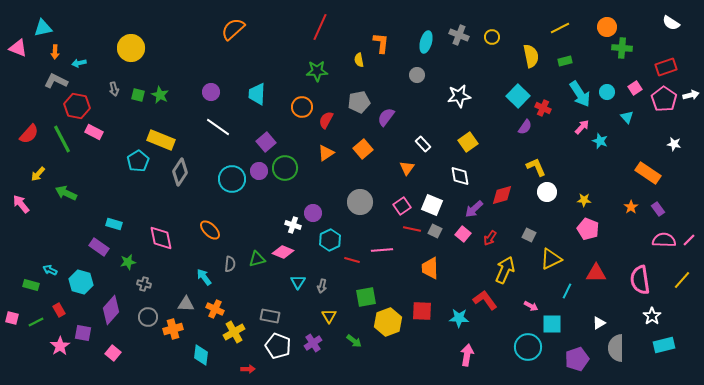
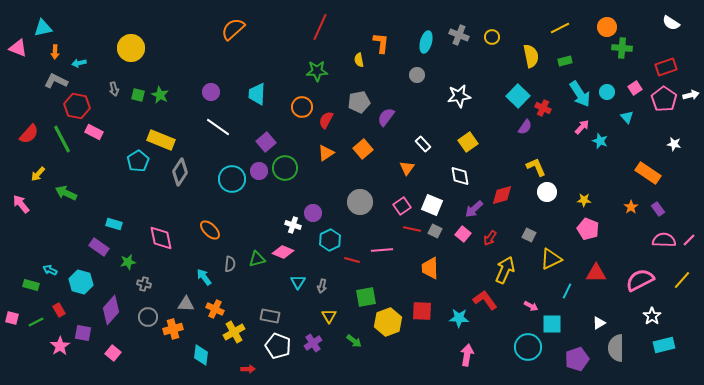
pink semicircle at (640, 280): rotated 72 degrees clockwise
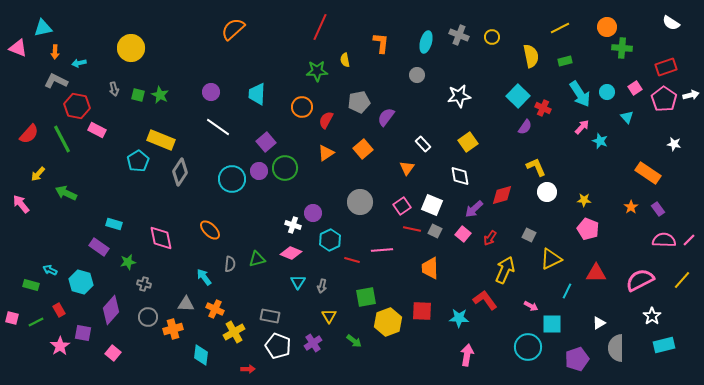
yellow semicircle at (359, 60): moved 14 px left
pink rectangle at (94, 132): moved 3 px right, 2 px up
pink diamond at (283, 252): moved 8 px right, 1 px down
